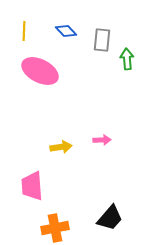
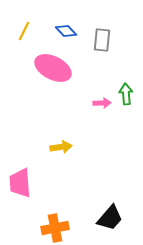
yellow line: rotated 24 degrees clockwise
green arrow: moved 1 px left, 35 px down
pink ellipse: moved 13 px right, 3 px up
pink arrow: moved 37 px up
pink trapezoid: moved 12 px left, 3 px up
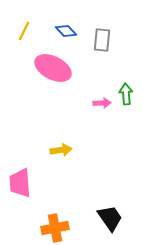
yellow arrow: moved 3 px down
black trapezoid: rotated 76 degrees counterclockwise
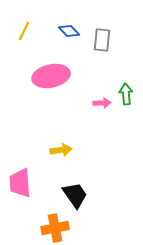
blue diamond: moved 3 px right
pink ellipse: moved 2 px left, 8 px down; rotated 39 degrees counterclockwise
black trapezoid: moved 35 px left, 23 px up
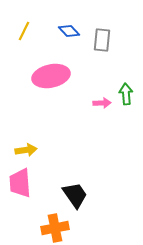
yellow arrow: moved 35 px left
